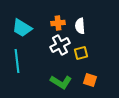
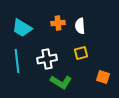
white cross: moved 13 px left, 14 px down; rotated 18 degrees clockwise
orange square: moved 13 px right, 3 px up
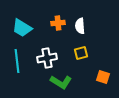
white cross: moved 1 px up
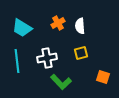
orange cross: rotated 24 degrees counterclockwise
green L-shape: rotated 15 degrees clockwise
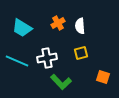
cyan line: rotated 60 degrees counterclockwise
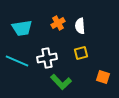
cyan trapezoid: rotated 40 degrees counterclockwise
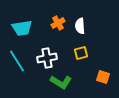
cyan line: rotated 35 degrees clockwise
green L-shape: rotated 15 degrees counterclockwise
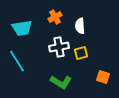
orange cross: moved 3 px left, 6 px up
white cross: moved 12 px right, 11 px up
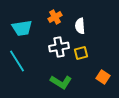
orange square: rotated 16 degrees clockwise
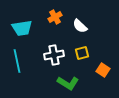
white semicircle: rotated 42 degrees counterclockwise
white cross: moved 5 px left, 8 px down
yellow square: moved 1 px right
cyan line: rotated 20 degrees clockwise
orange square: moved 7 px up
green L-shape: moved 7 px right, 1 px down
